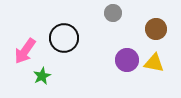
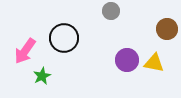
gray circle: moved 2 px left, 2 px up
brown circle: moved 11 px right
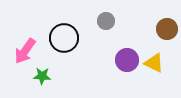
gray circle: moved 5 px left, 10 px down
yellow triangle: rotated 15 degrees clockwise
green star: rotated 30 degrees clockwise
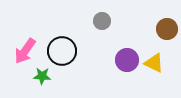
gray circle: moved 4 px left
black circle: moved 2 px left, 13 px down
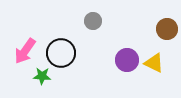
gray circle: moved 9 px left
black circle: moved 1 px left, 2 px down
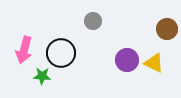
pink arrow: moved 1 px left, 1 px up; rotated 20 degrees counterclockwise
